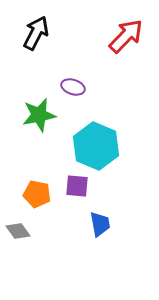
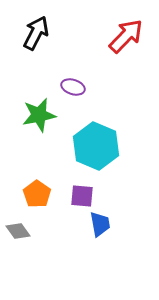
purple square: moved 5 px right, 10 px down
orange pentagon: rotated 24 degrees clockwise
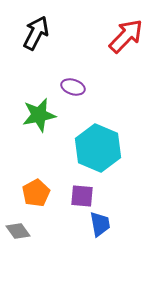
cyan hexagon: moved 2 px right, 2 px down
orange pentagon: moved 1 px left, 1 px up; rotated 8 degrees clockwise
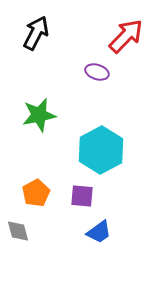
purple ellipse: moved 24 px right, 15 px up
cyan hexagon: moved 3 px right, 2 px down; rotated 9 degrees clockwise
blue trapezoid: moved 1 px left, 8 px down; rotated 64 degrees clockwise
gray diamond: rotated 20 degrees clockwise
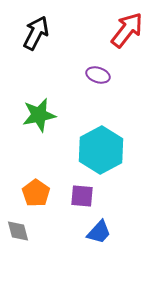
red arrow: moved 1 px right, 6 px up; rotated 6 degrees counterclockwise
purple ellipse: moved 1 px right, 3 px down
orange pentagon: rotated 8 degrees counterclockwise
blue trapezoid: rotated 12 degrees counterclockwise
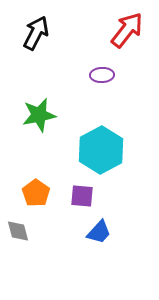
purple ellipse: moved 4 px right; rotated 20 degrees counterclockwise
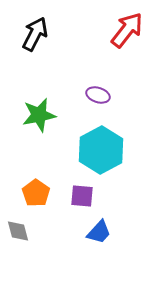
black arrow: moved 1 px left, 1 px down
purple ellipse: moved 4 px left, 20 px down; rotated 20 degrees clockwise
